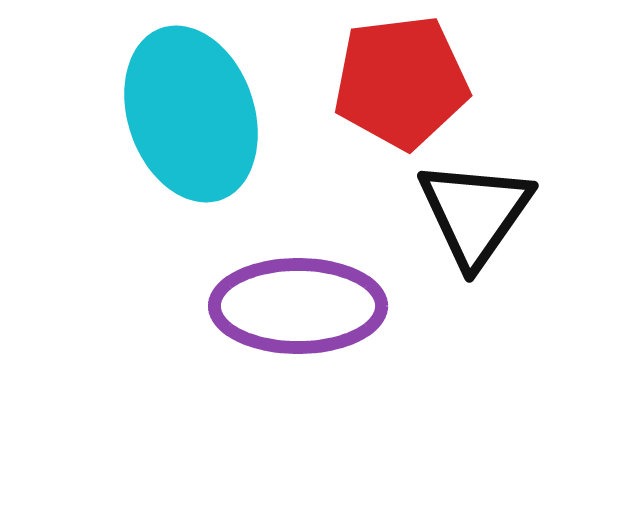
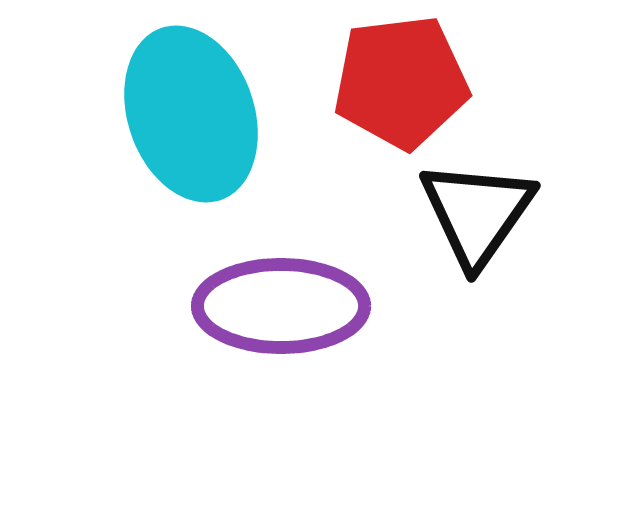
black triangle: moved 2 px right
purple ellipse: moved 17 px left
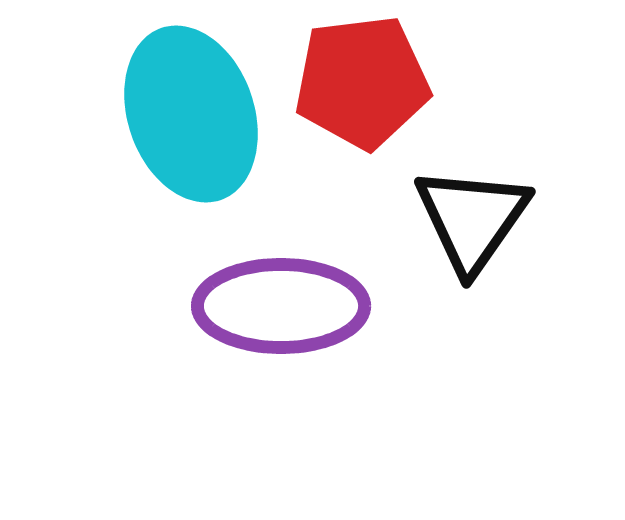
red pentagon: moved 39 px left
black triangle: moved 5 px left, 6 px down
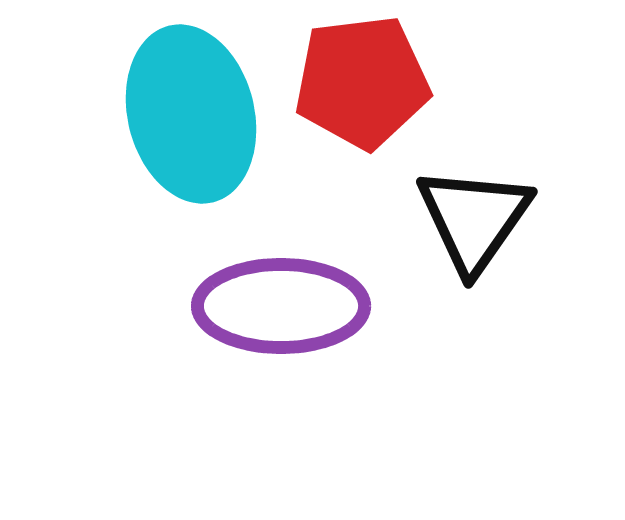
cyan ellipse: rotated 5 degrees clockwise
black triangle: moved 2 px right
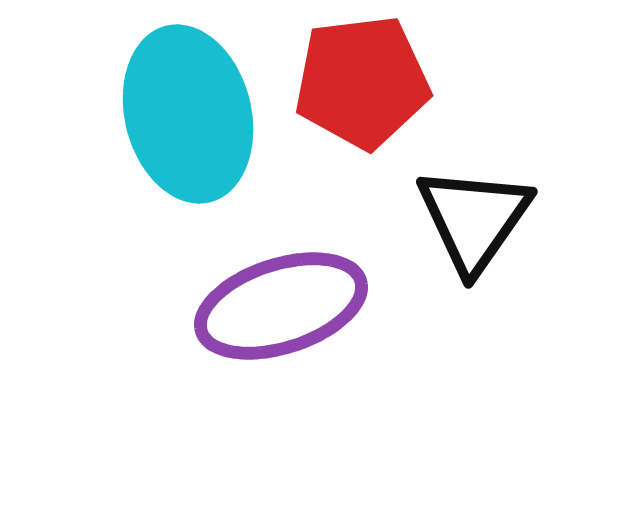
cyan ellipse: moved 3 px left
purple ellipse: rotated 18 degrees counterclockwise
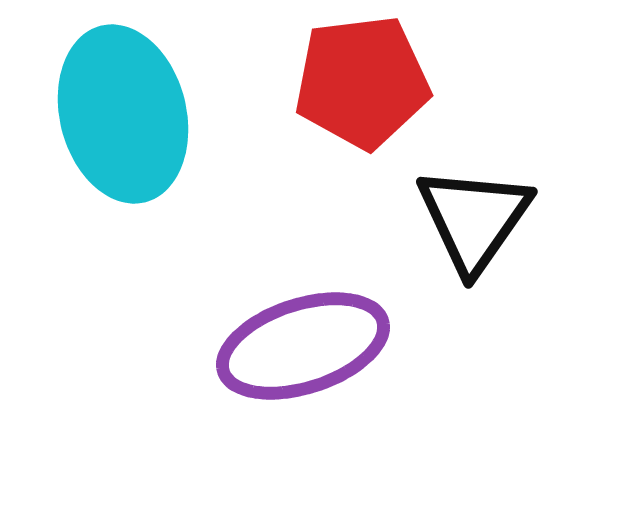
cyan ellipse: moved 65 px left
purple ellipse: moved 22 px right, 40 px down
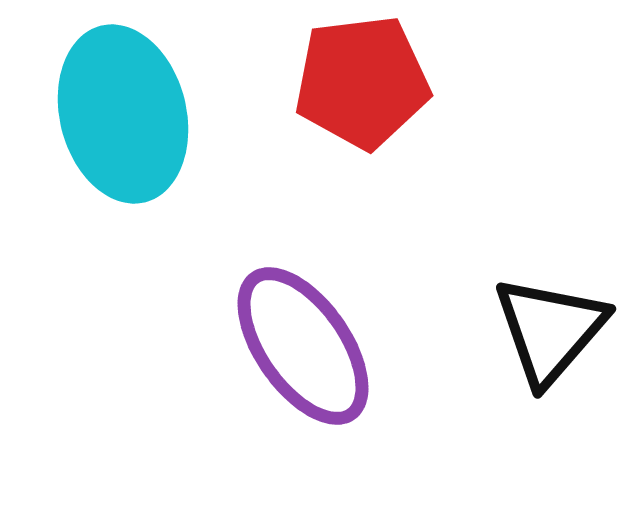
black triangle: moved 76 px right, 111 px down; rotated 6 degrees clockwise
purple ellipse: rotated 73 degrees clockwise
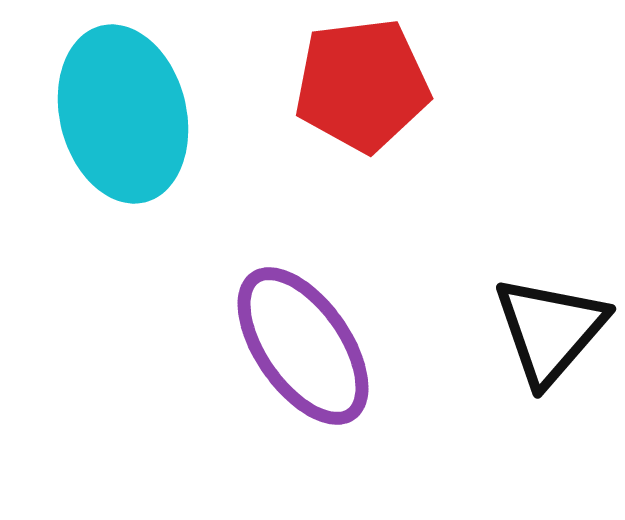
red pentagon: moved 3 px down
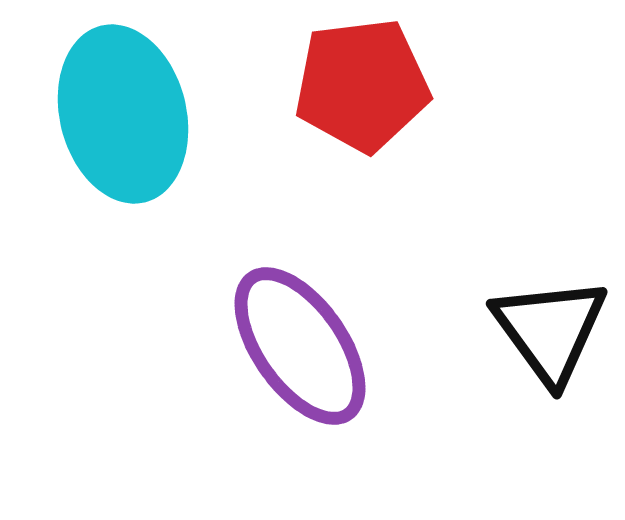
black triangle: rotated 17 degrees counterclockwise
purple ellipse: moved 3 px left
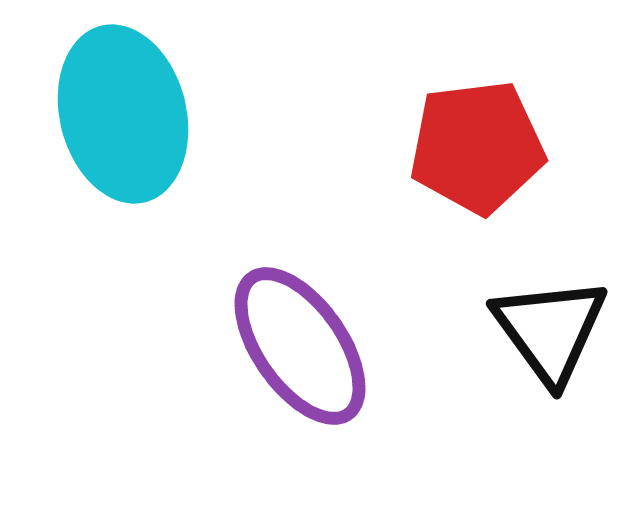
red pentagon: moved 115 px right, 62 px down
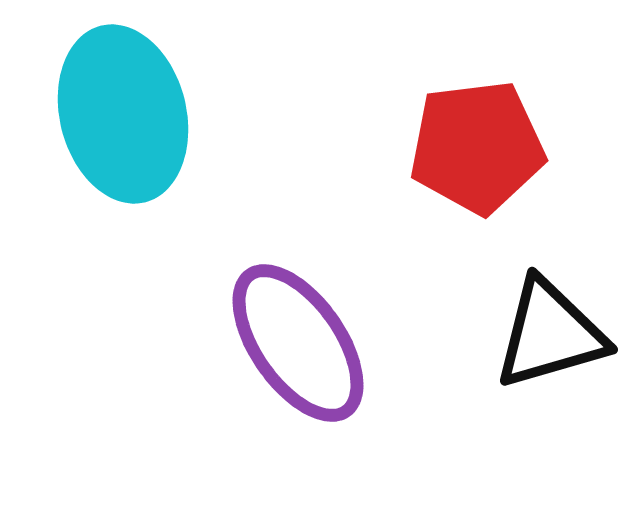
black triangle: moved 4 px down; rotated 50 degrees clockwise
purple ellipse: moved 2 px left, 3 px up
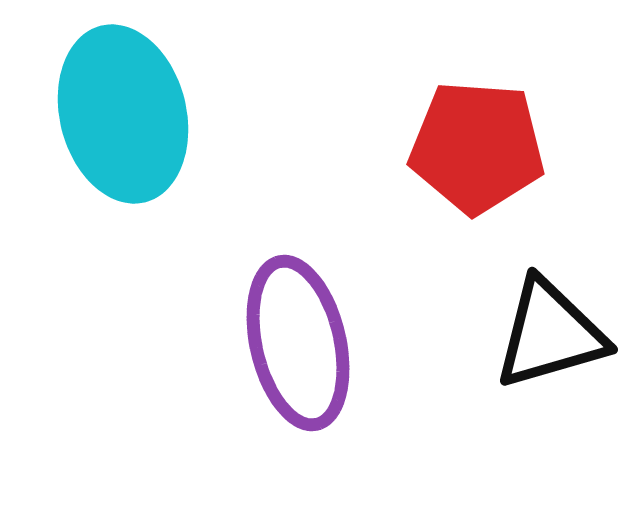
red pentagon: rotated 11 degrees clockwise
purple ellipse: rotated 22 degrees clockwise
